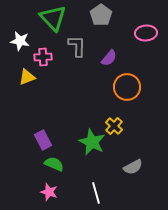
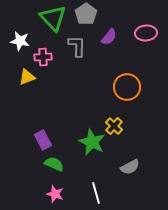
gray pentagon: moved 15 px left, 1 px up
purple semicircle: moved 21 px up
gray semicircle: moved 3 px left
pink star: moved 6 px right, 2 px down
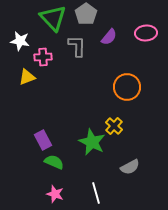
green semicircle: moved 2 px up
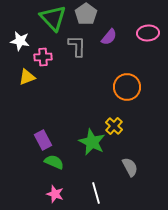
pink ellipse: moved 2 px right
gray semicircle: rotated 90 degrees counterclockwise
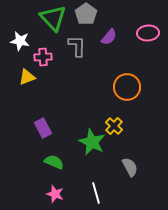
purple rectangle: moved 12 px up
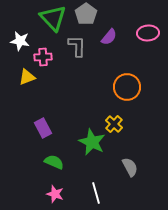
yellow cross: moved 2 px up
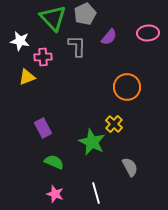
gray pentagon: moved 1 px left; rotated 10 degrees clockwise
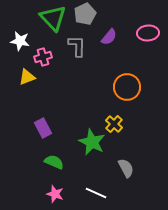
pink cross: rotated 12 degrees counterclockwise
gray semicircle: moved 4 px left, 1 px down
white line: rotated 50 degrees counterclockwise
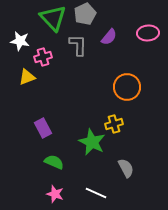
gray L-shape: moved 1 px right, 1 px up
yellow cross: rotated 30 degrees clockwise
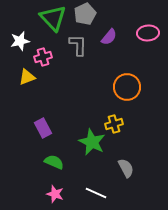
white star: rotated 24 degrees counterclockwise
